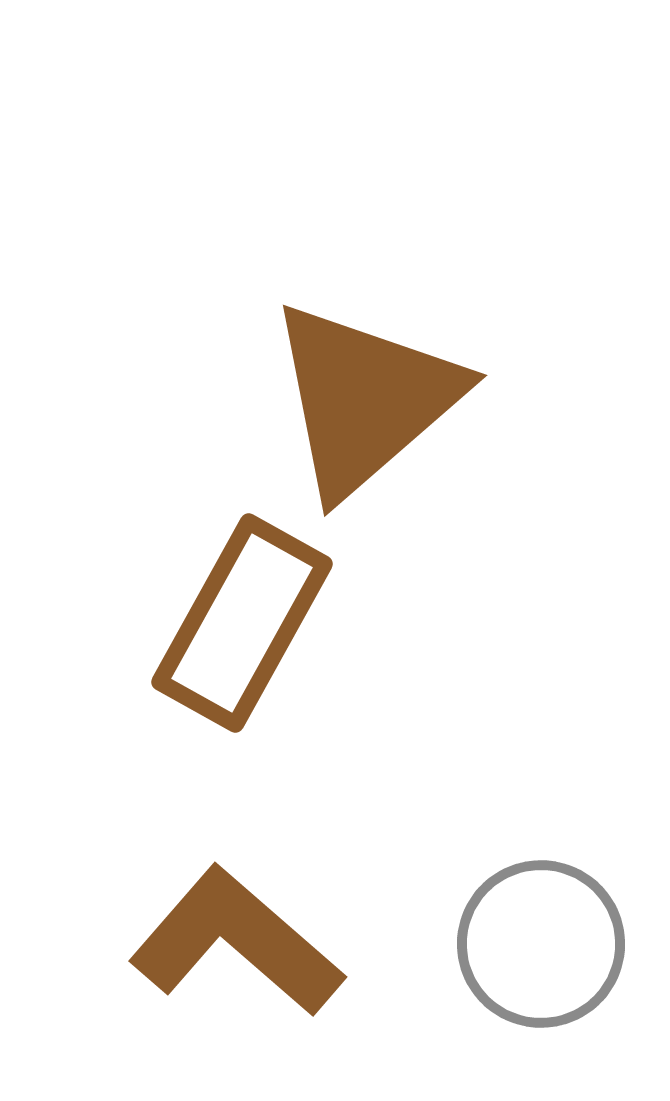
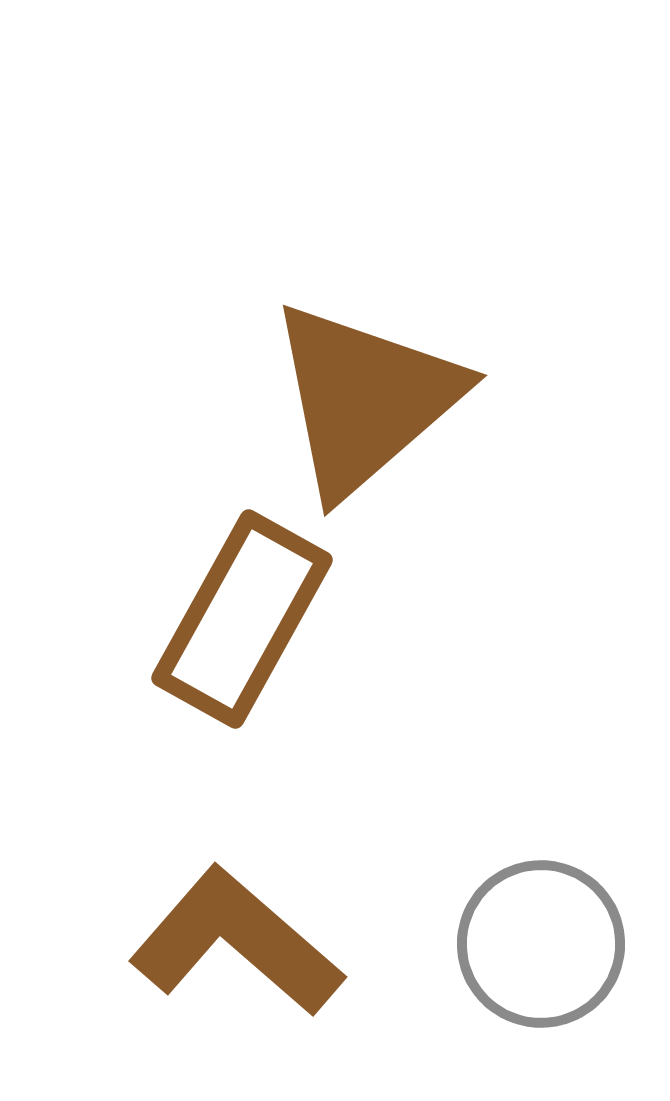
brown rectangle: moved 4 px up
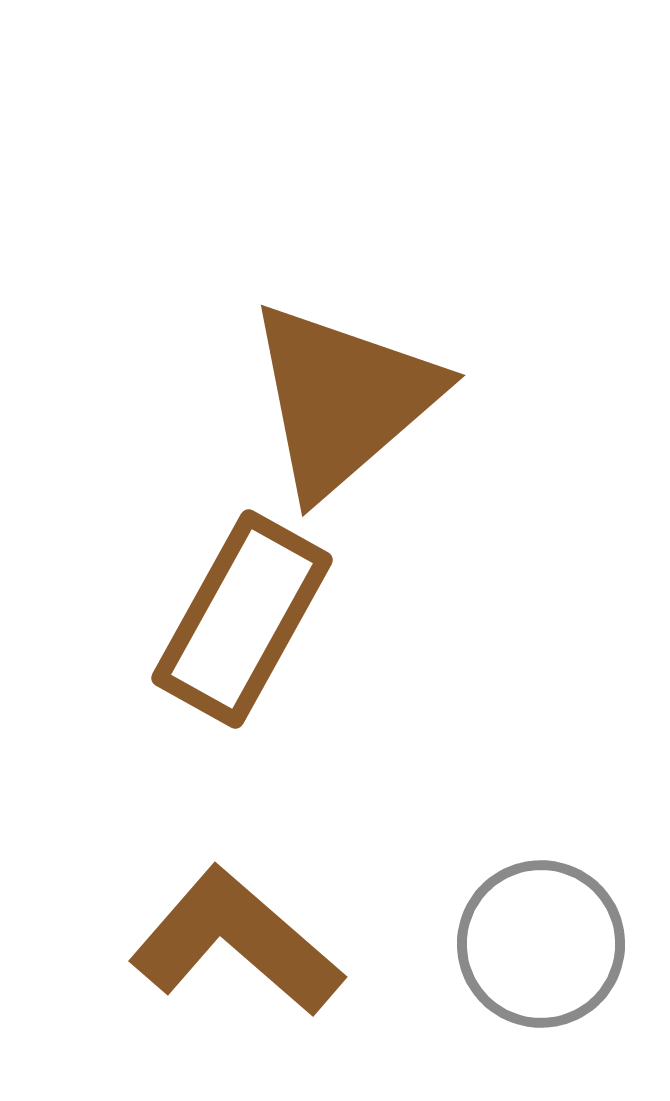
brown triangle: moved 22 px left
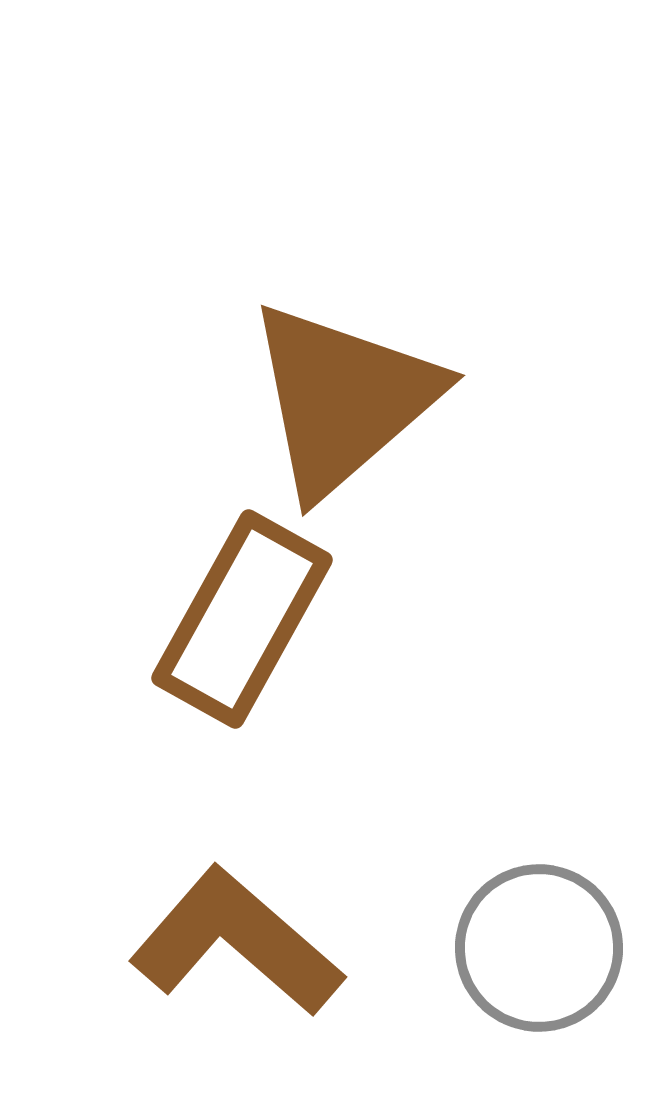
gray circle: moved 2 px left, 4 px down
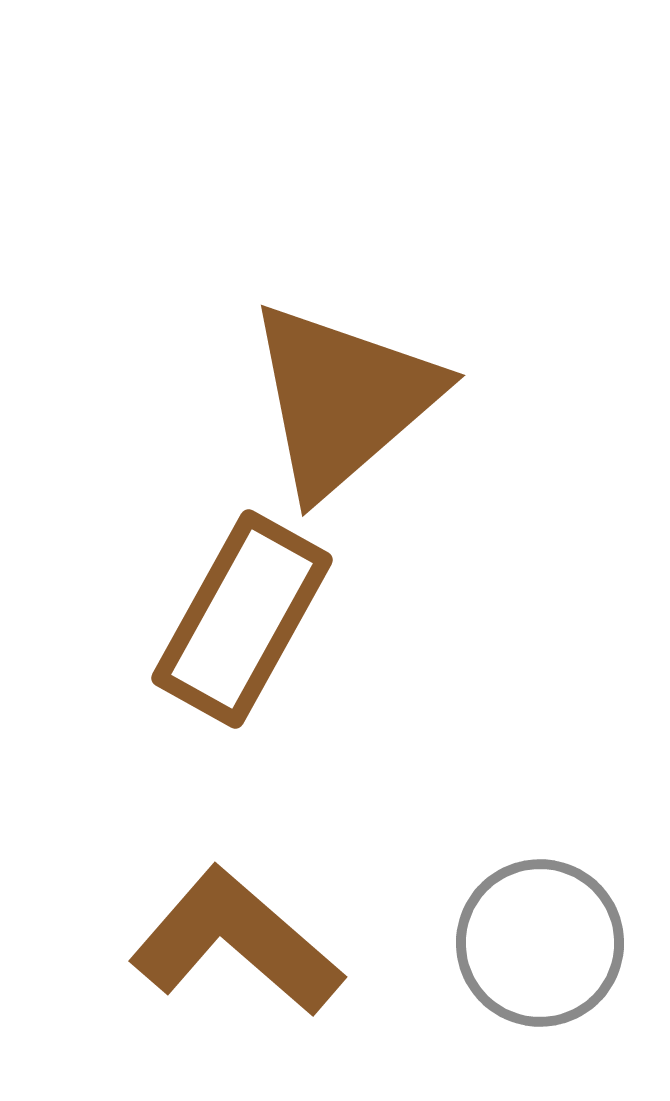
gray circle: moved 1 px right, 5 px up
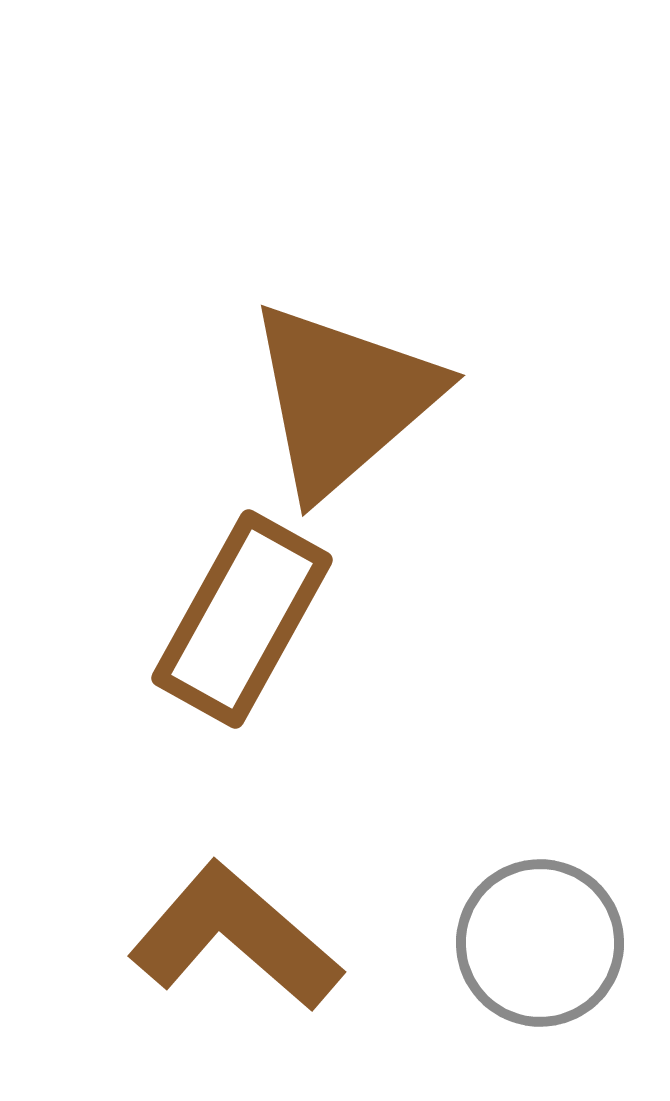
brown L-shape: moved 1 px left, 5 px up
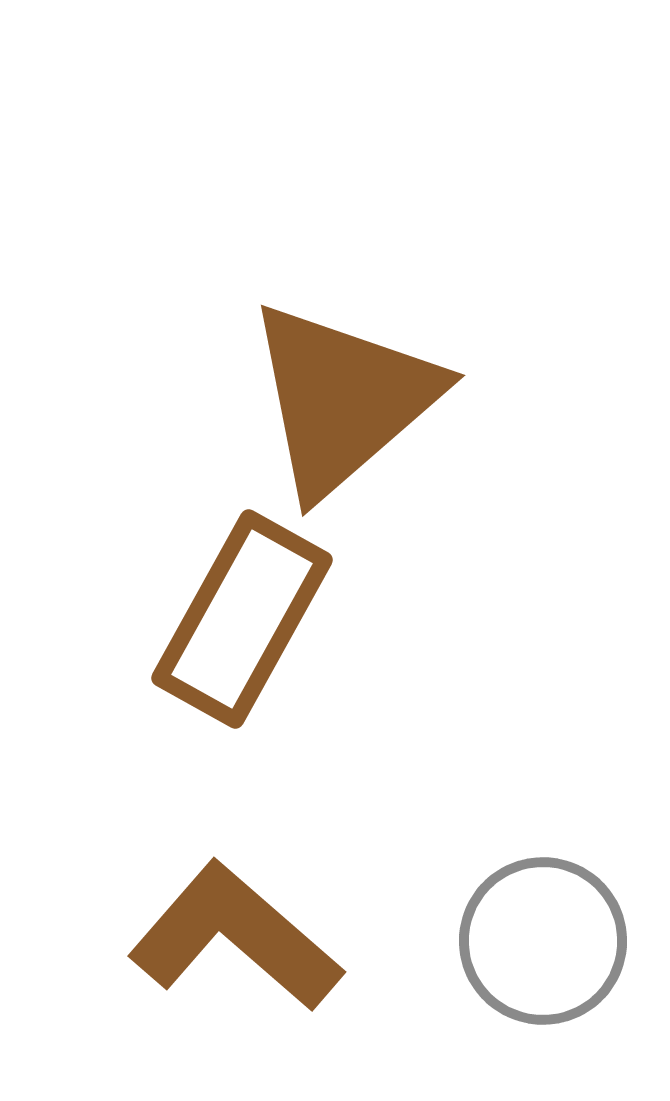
gray circle: moved 3 px right, 2 px up
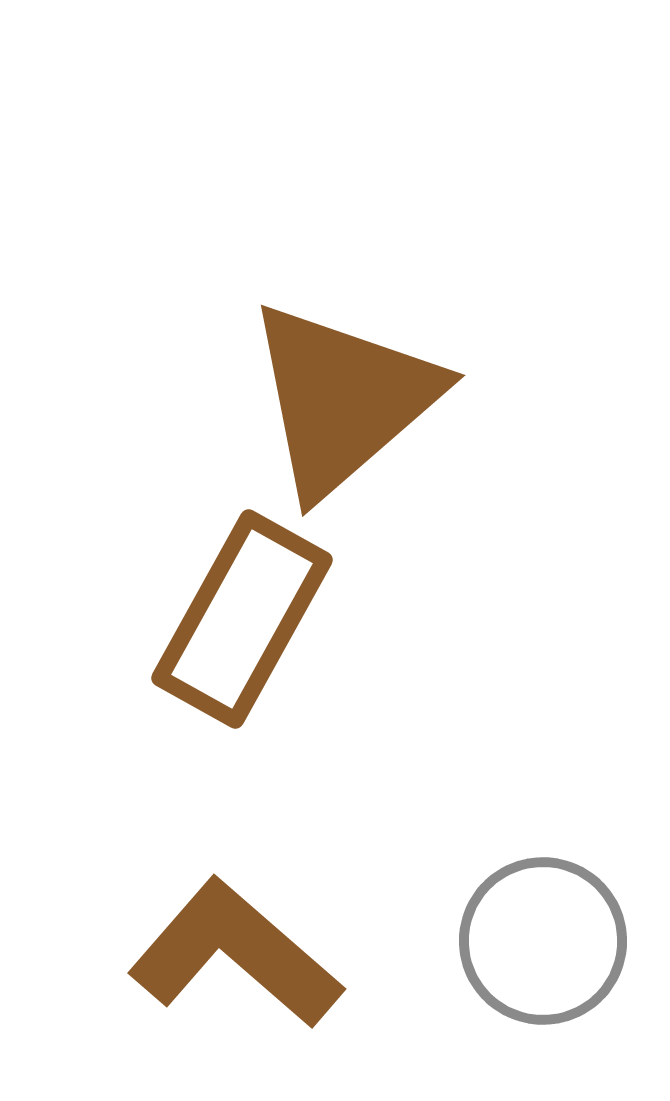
brown L-shape: moved 17 px down
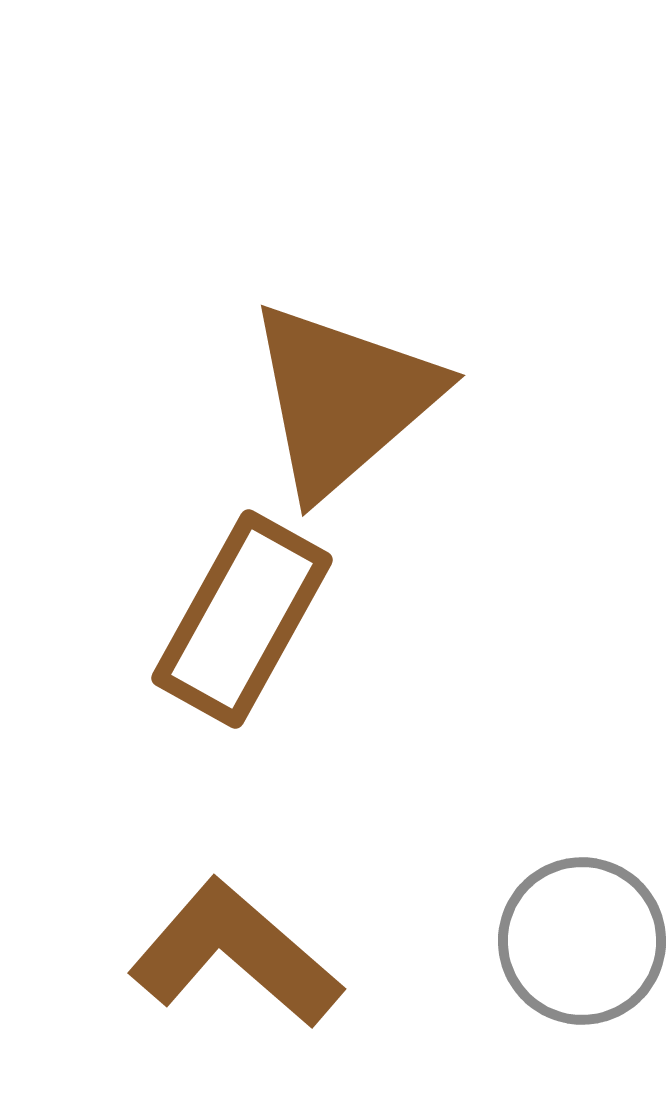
gray circle: moved 39 px right
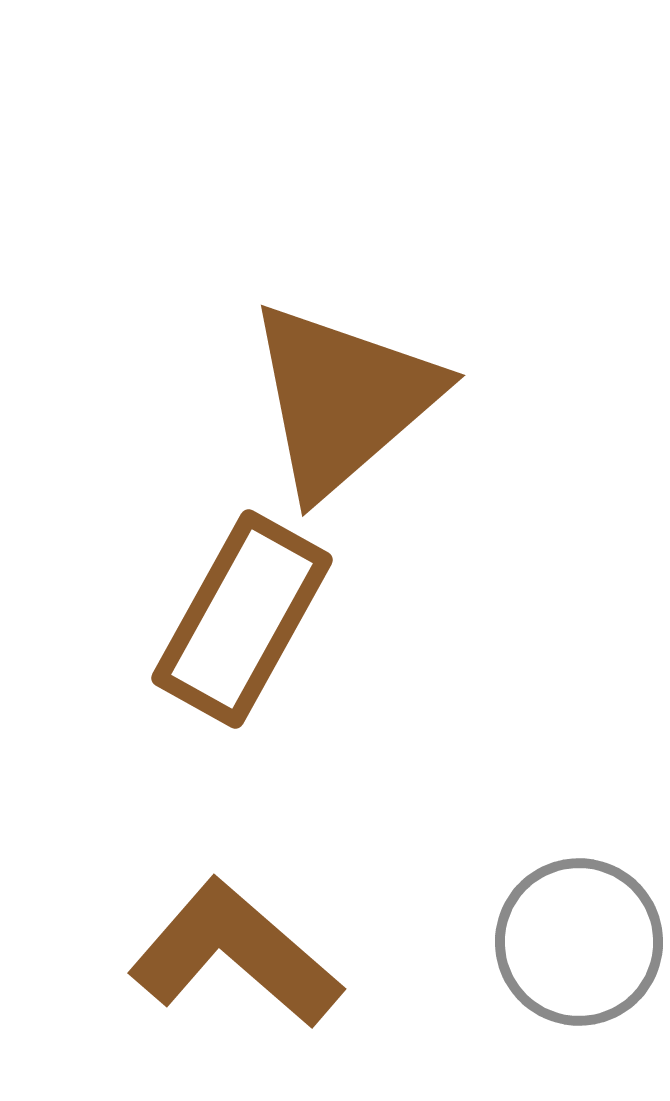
gray circle: moved 3 px left, 1 px down
